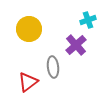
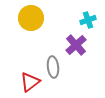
yellow circle: moved 2 px right, 11 px up
red triangle: moved 2 px right
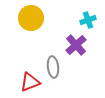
red triangle: rotated 15 degrees clockwise
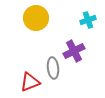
yellow circle: moved 5 px right
purple cross: moved 2 px left, 6 px down; rotated 15 degrees clockwise
gray ellipse: moved 1 px down
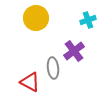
purple cross: rotated 10 degrees counterclockwise
red triangle: rotated 50 degrees clockwise
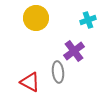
gray ellipse: moved 5 px right, 4 px down
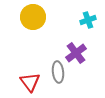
yellow circle: moved 3 px left, 1 px up
purple cross: moved 2 px right, 2 px down
red triangle: rotated 25 degrees clockwise
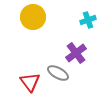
gray ellipse: moved 1 px down; rotated 55 degrees counterclockwise
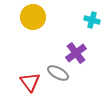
cyan cross: moved 4 px right; rotated 35 degrees clockwise
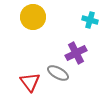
cyan cross: moved 2 px left
purple cross: rotated 10 degrees clockwise
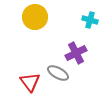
yellow circle: moved 2 px right
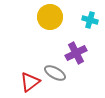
yellow circle: moved 15 px right
gray ellipse: moved 3 px left
red triangle: rotated 30 degrees clockwise
